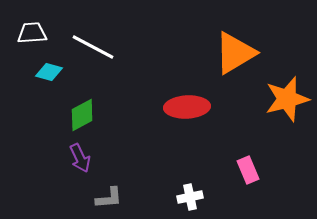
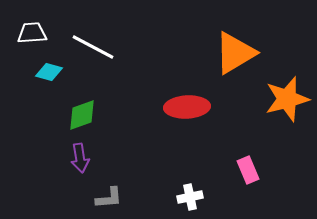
green diamond: rotated 8 degrees clockwise
purple arrow: rotated 16 degrees clockwise
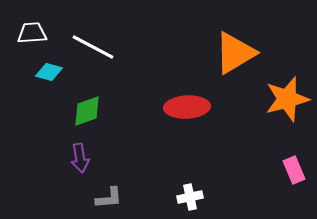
green diamond: moved 5 px right, 4 px up
pink rectangle: moved 46 px right
